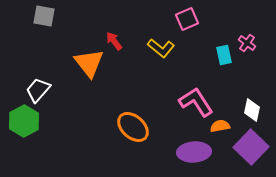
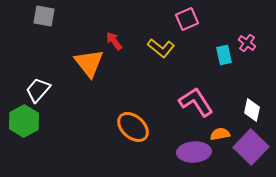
orange semicircle: moved 8 px down
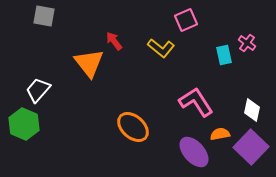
pink square: moved 1 px left, 1 px down
green hexagon: moved 3 px down; rotated 8 degrees counterclockwise
purple ellipse: rotated 52 degrees clockwise
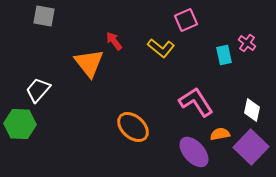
green hexagon: moved 4 px left; rotated 20 degrees counterclockwise
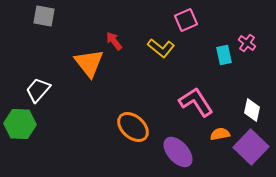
purple ellipse: moved 16 px left
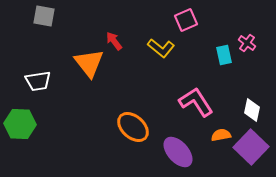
white trapezoid: moved 9 px up; rotated 140 degrees counterclockwise
orange semicircle: moved 1 px right, 1 px down
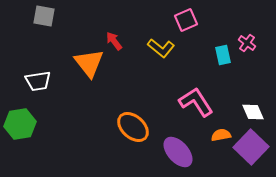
cyan rectangle: moved 1 px left
white diamond: moved 1 px right, 2 px down; rotated 35 degrees counterclockwise
green hexagon: rotated 12 degrees counterclockwise
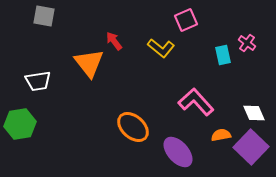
pink L-shape: rotated 9 degrees counterclockwise
white diamond: moved 1 px right, 1 px down
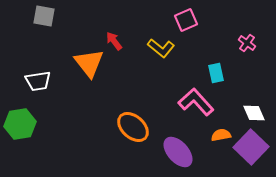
cyan rectangle: moved 7 px left, 18 px down
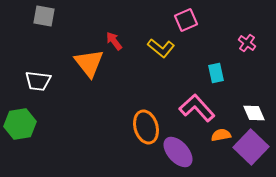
white trapezoid: rotated 16 degrees clockwise
pink L-shape: moved 1 px right, 6 px down
orange ellipse: moved 13 px right; rotated 32 degrees clockwise
